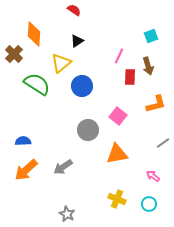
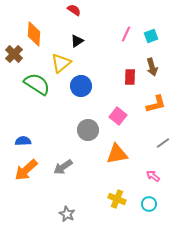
pink line: moved 7 px right, 22 px up
brown arrow: moved 4 px right, 1 px down
blue circle: moved 1 px left
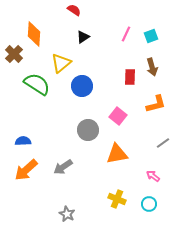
black triangle: moved 6 px right, 4 px up
blue circle: moved 1 px right
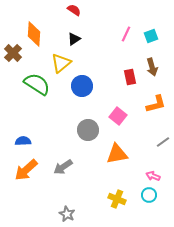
black triangle: moved 9 px left, 2 px down
brown cross: moved 1 px left, 1 px up
red rectangle: rotated 14 degrees counterclockwise
gray line: moved 1 px up
pink arrow: rotated 16 degrees counterclockwise
cyan circle: moved 9 px up
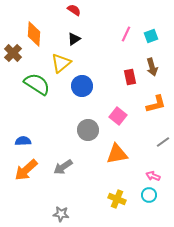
gray star: moved 6 px left; rotated 21 degrees counterclockwise
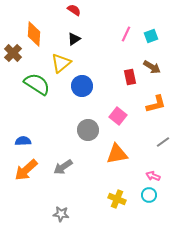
brown arrow: rotated 42 degrees counterclockwise
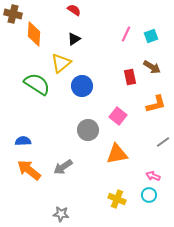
brown cross: moved 39 px up; rotated 30 degrees counterclockwise
orange arrow: moved 3 px right; rotated 80 degrees clockwise
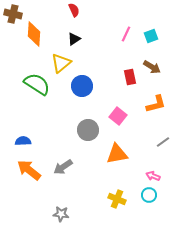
red semicircle: rotated 32 degrees clockwise
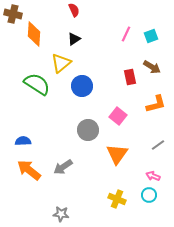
gray line: moved 5 px left, 3 px down
orange triangle: rotated 45 degrees counterclockwise
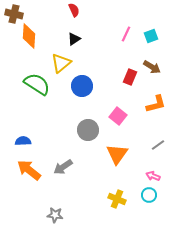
brown cross: moved 1 px right
orange diamond: moved 5 px left, 2 px down
red rectangle: rotated 35 degrees clockwise
gray star: moved 6 px left, 1 px down
